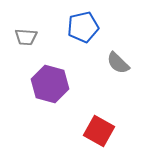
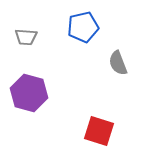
gray semicircle: rotated 25 degrees clockwise
purple hexagon: moved 21 px left, 9 px down
red square: rotated 12 degrees counterclockwise
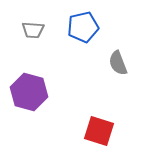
gray trapezoid: moved 7 px right, 7 px up
purple hexagon: moved 1 px up
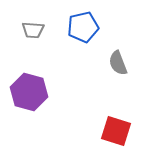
red square: moved 17 px right
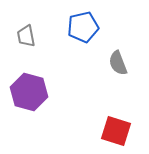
gray trapezoid: moved 7 px left, 6 px down; rotated 75 degrees clockwise
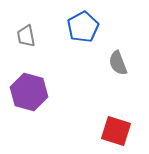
blue pentagon: rotated 16 degrees counterclockwise
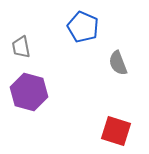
blue pentagon: rotated 20 degrees counterclockwise
gray trapezoid: moved 5 px left, 11 px down
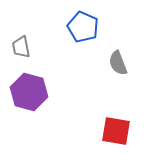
red square: rotated 8 degrees counterclockwise
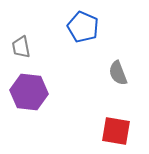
gray semicircle: moved 10 px down
purple hexagon: rotated 9 degrees counterclockwise
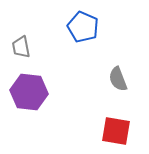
gray semicircle: moved 6 px down
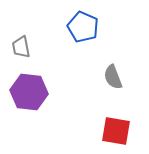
gray semicircle: moved 5 px left, 2 px up
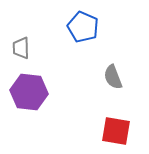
gray trapezoid: moved 1 px down; rotated 10 degrees clockwise
